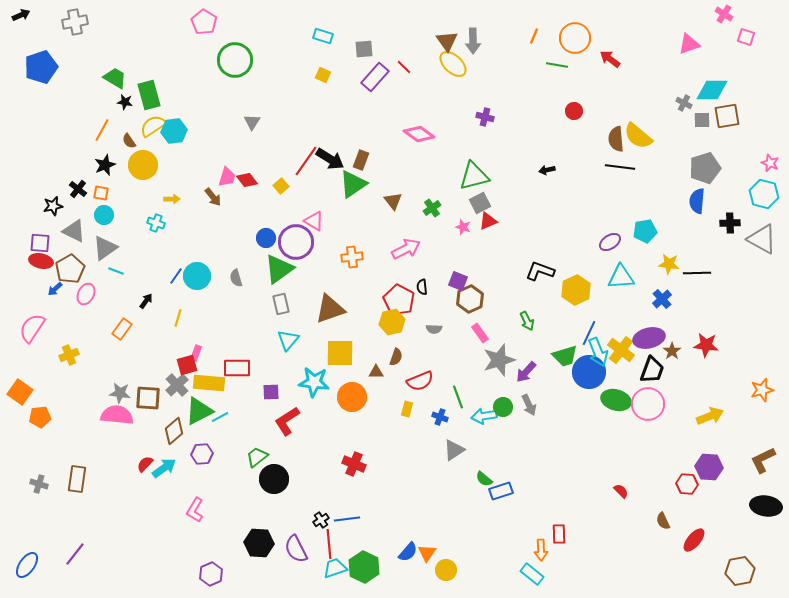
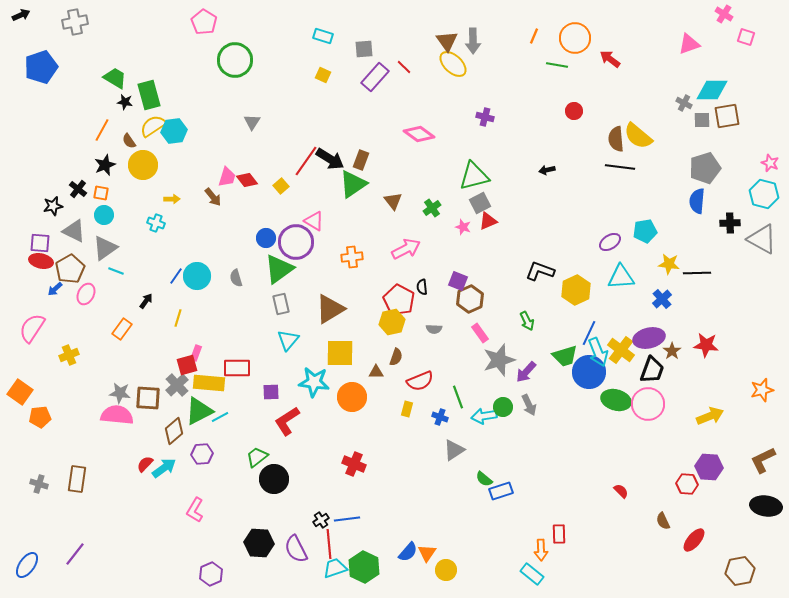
brown triangle at (330, 309): rotated 12 degrees counterclockwise
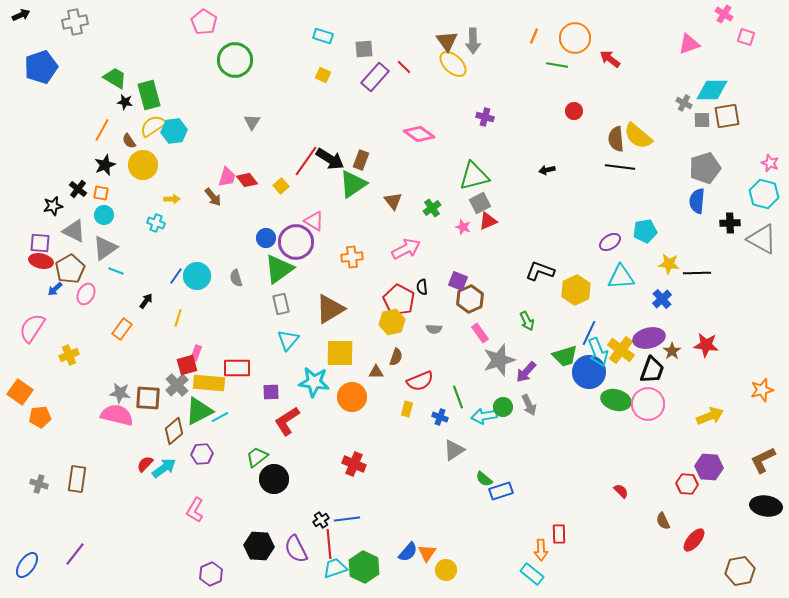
pink semicircle at (117, 415): rotated 8 degrees clockwise
black hexagon at (259, 543): moved 3 px down
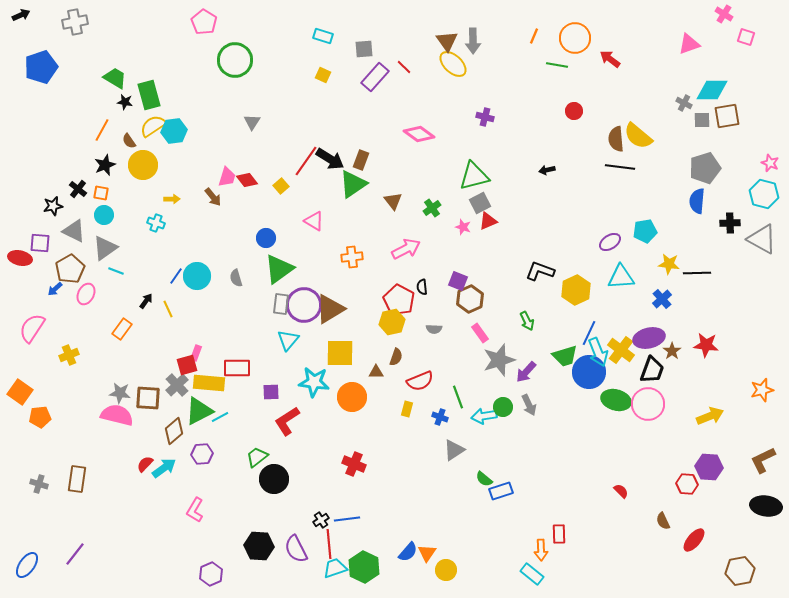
purple circle at (296, 242): moved 8 px right, 63 px down
red ellipse at (41, 261): moved 21 px left, 3 px up
gray rectangle at (281, 304): rotated 20 degrees clockwise
yellow line at (178, 318): moved 10 px left, 9 px up; rotated 42 degrees counterclockwise
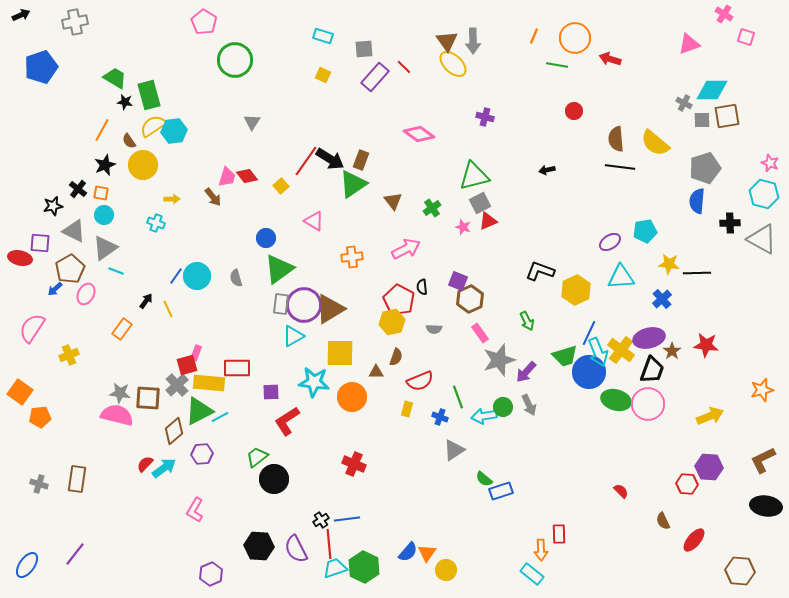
red arrow at (610, 59): rotated 20 degrees counterclockwise
yellow semicircle at (638, 136): moved 17 px right, 7 px down
red diamond at (247, 180): moved 4 px up
cyan triangle at (288, 340): moved 5 px right, 4 px up; rotated 20 degrees clockwise
brown hexagon at (740, 571): rotated 16 degrees clockwise
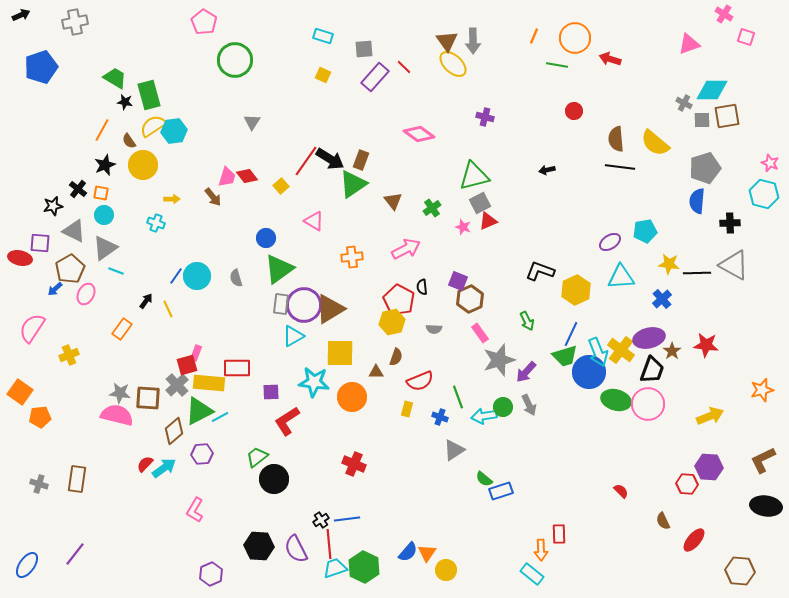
gray triangle at (762, 239): moved 28 px left, 26 px down
blue line at (589, 333): moved 18 px left, 1 px down
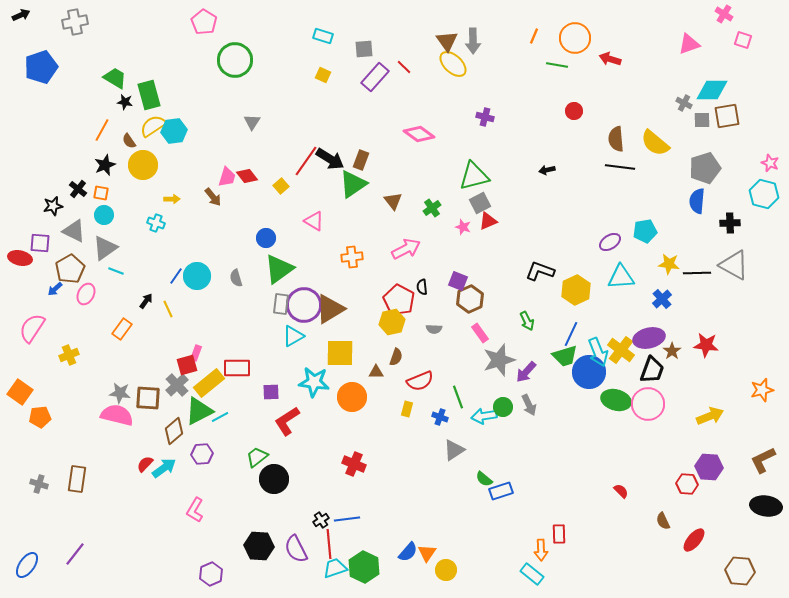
pink square at (746, 37): moved 3 px left, 3 px down
yellow rectangle at (209, 383): rotated 44 degrees counterclockwise
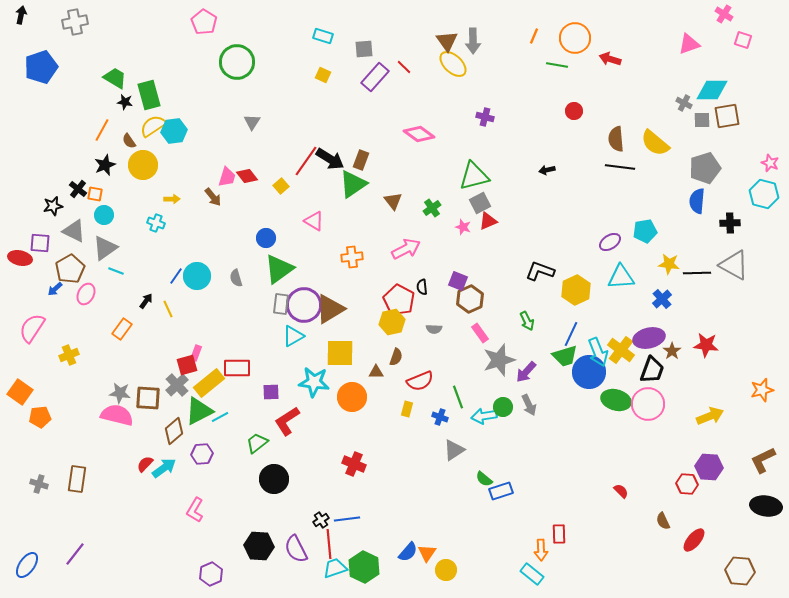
black arrow at (21, 15): rotated 54 degrees counterclockwise
green circle at (235, 60): moved 2 px right, 2 px down
orange square at (101, 193): moved 6 px left, 1 px down
green trapezoid at (257, 457): moved 14 px up
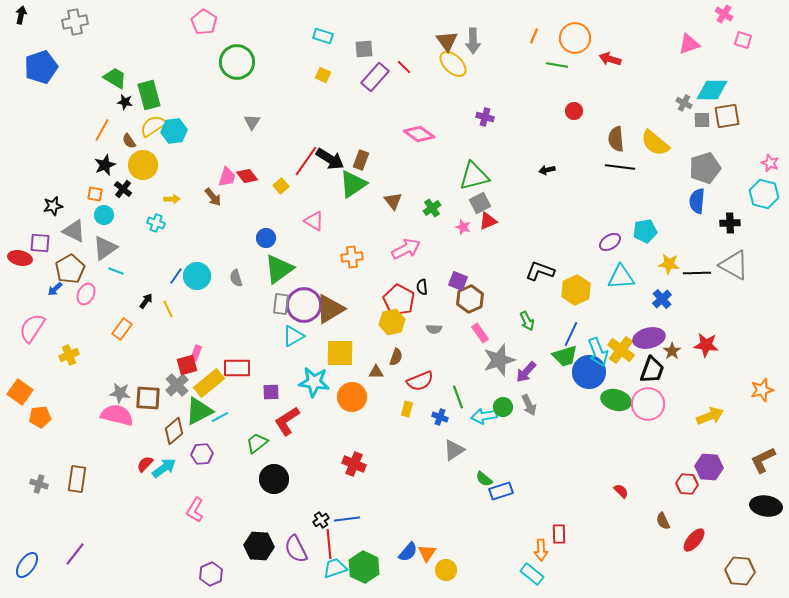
black cross at (78, 189): moved 45 px right
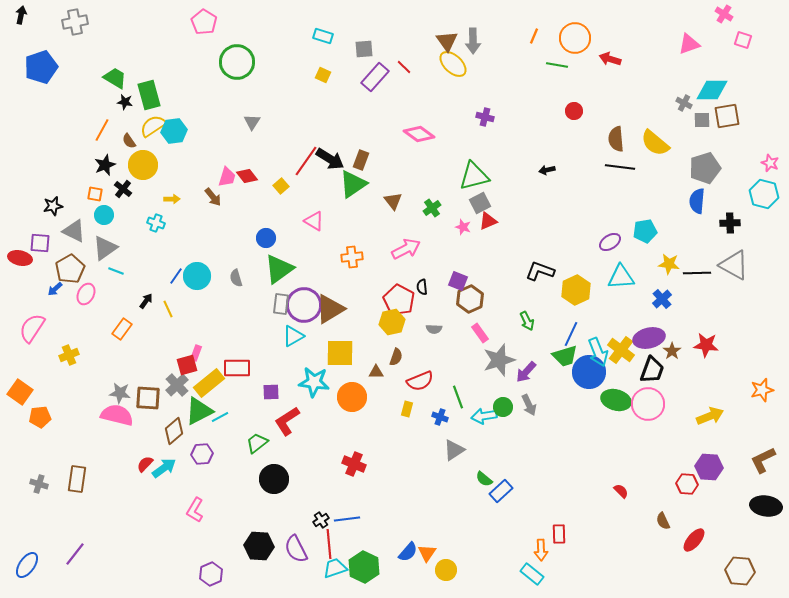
blue rectangle at (501, 491): rotated 25 degrees counterclockwise
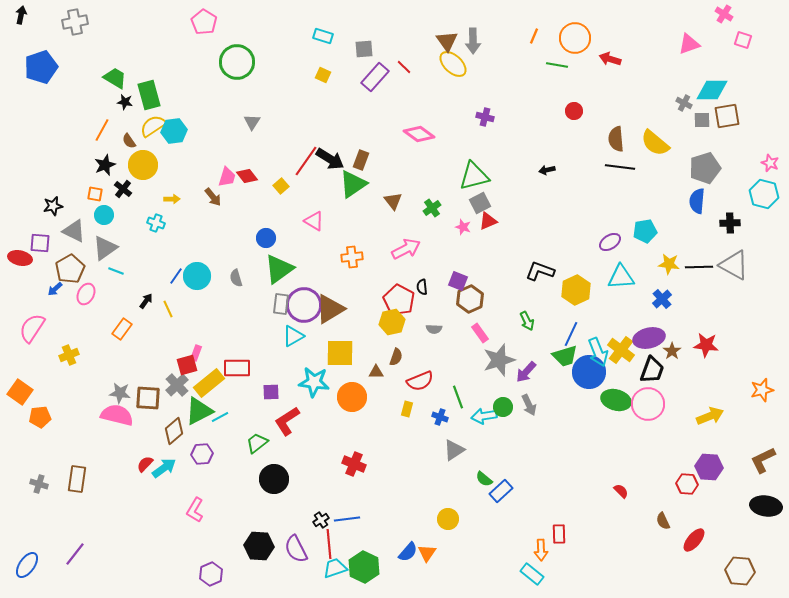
black line at (697, 273): moved 2 px right, 6 px up
yellow circle at (446, 570): moved 2 px right, 51 px up
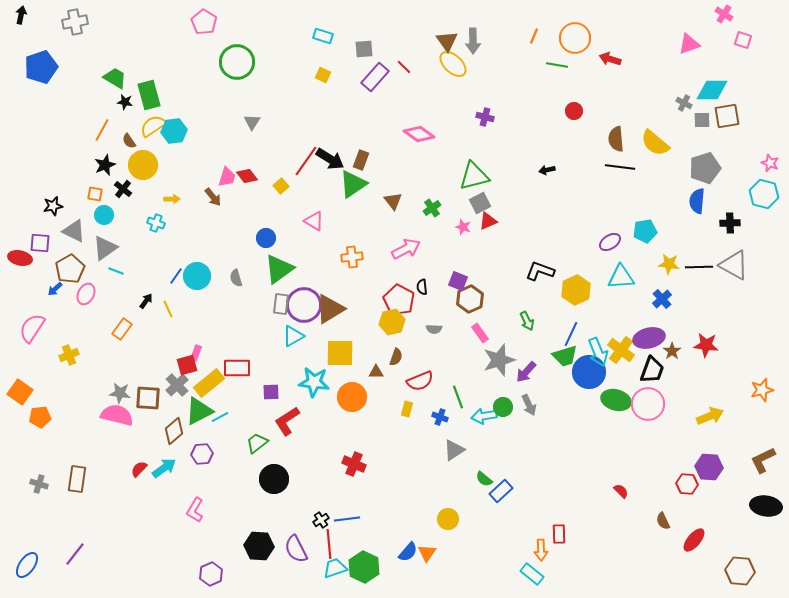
red semicircle at (145, 464): moved 6 px left, 5 px down
